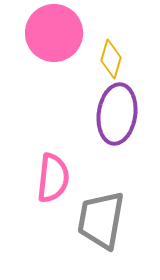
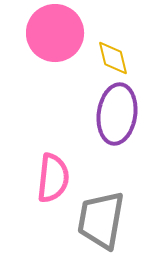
pink circle: moved 1 px right
yellow diamond: moved 2 px right, 1 px up; rotated 30 degrees counterclockwise
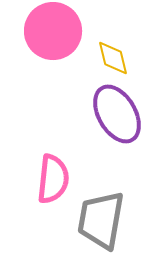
pink circle: moved 2 px left, 2 px up
purple ellipse: rotated 38 degrees counterclockwise
pink semicircle: moved 1 px down
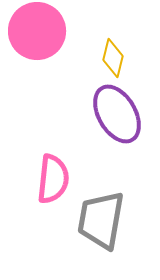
pink circle: moved 16 px left
yellow diamond: rotated 27 degrees clockwise
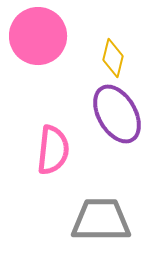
pink circle: moved 1 px right, 5 px down
pink semicircle: moved 29 px up
gray trapezoid: rotated 80 degrees clockwise
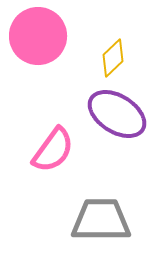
yellow diamond: rotated 33 degrees clockwise
purple ellipse: rotated 28 degrees counterclockwise
pink semicircle: rotated 30 degrees clockwise
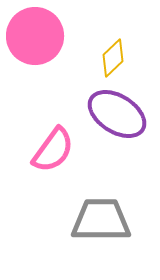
pink circle: moved 3 px left
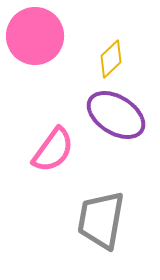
yellow diamond: moved 2 px left, 1 px down
purple ellipse: moved 1 px left, 1 px down
gray trapezoid: rotated 80 degrees counterclockwise
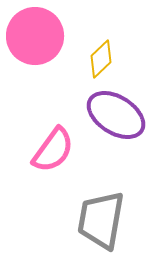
yellow diamond: moved 10 px left
